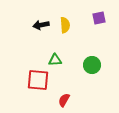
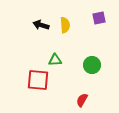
black arrow: rotated 28 degrees clockwise
red semicircle: moved 18 px right
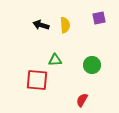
red square: moved 1 px left
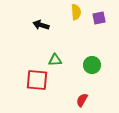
yellow semicircle: moved 11 px right, 13 px up
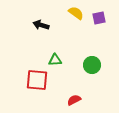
yellow semicircle: moved 1 px down; rotated 49 degrees counterclockwise
red semicircle: moved 8 px left; rotated 32 degrees clockwise
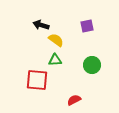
yellow semicircle: moved 20 px left, 27 px down
purple square: moved 12 px left, 8 px down
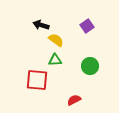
purple square: rotated 24 degrees counterclockwise
green circle: moved 2 px left, 1 px down
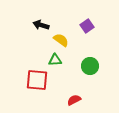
yellow semicircle: moved 5 px right
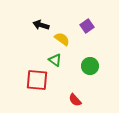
yellow semicircle: moved 1 px right, 1 px up
green triangle: rotated 40 degrees clockwise
red semicircle: moved 1 px right; rotated 104 degrees counterclockwise
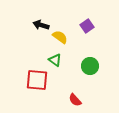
yellow semicircle: moved 2 px left, 2 px up
